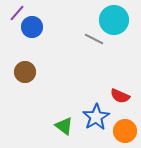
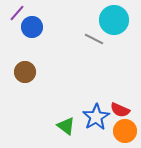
red semicircle: moved 14 px down
green triangle: moved 2 px right
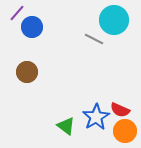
brown circle: moved 2 px right
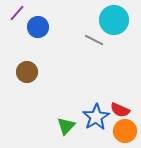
blue circle: moved 6 px right
gray line: moved 1 px down
green triangle: rotated 36 degrees clockwise
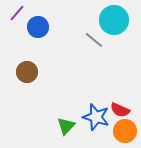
gray line: rotated 12 degrees clockwise
blue star: rotated 24 degrees counterclockwise
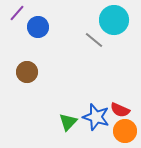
green triangle: moved 2 px right, 4 px up
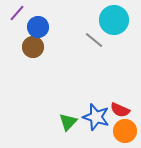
brown circle: moved 6 px right, 25 px up
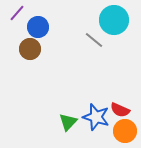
brown circle: moved 3 px left, 2 px down
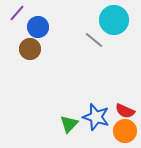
red semicircle: moved 5 px right, 1 px down
green triangle: moved 1 px right, 2 px down
